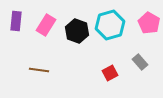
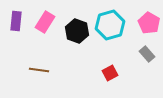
pink rectangle: moved 1 px left, 3 px up
gray rectangle: moved 7 px right, 8 px up
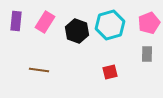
pink pentagon: rotated 20 degrees clockwise
gray rectangle: rotated 42 degrees clockwise
red square: moved 1 px up; rotated 14 degrees clockwise
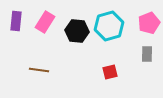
cyan hexagon: moved 1 px left, 1 px down
black hexagon: rotated 15 degrees counterclockwise
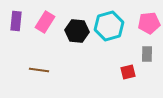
pink pentagon: rotated 15 degrees clockwise
red square: moved 18 px right
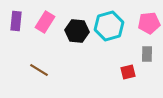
brown line: rotated 24 degrees clockwise
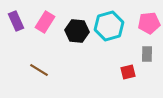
purple rectangle: rotated 30 degrees counterclockwise
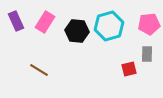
pink pentagon: moved 1 px down
red square: moved 1 px right, 3 px up
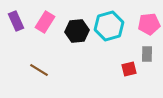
black hexagon: rotated 10 degrees counterclockwise
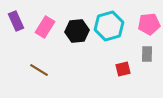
pink rectangle: moved 5 px down
red square: moved 6 px left
